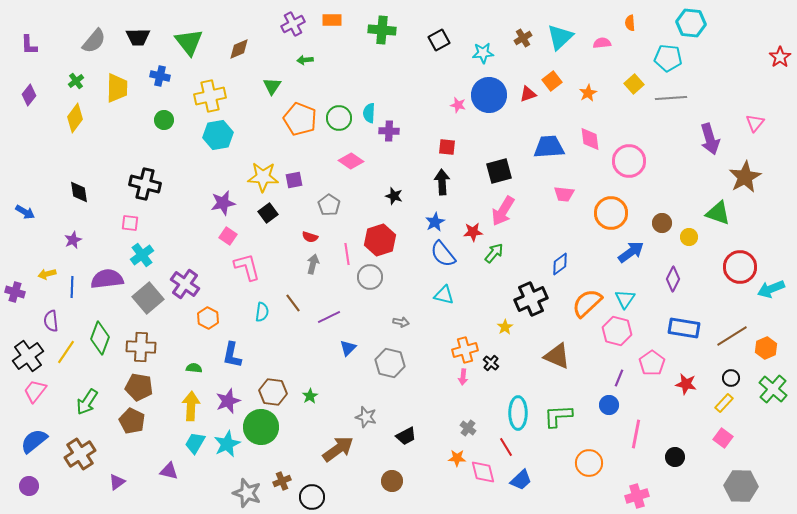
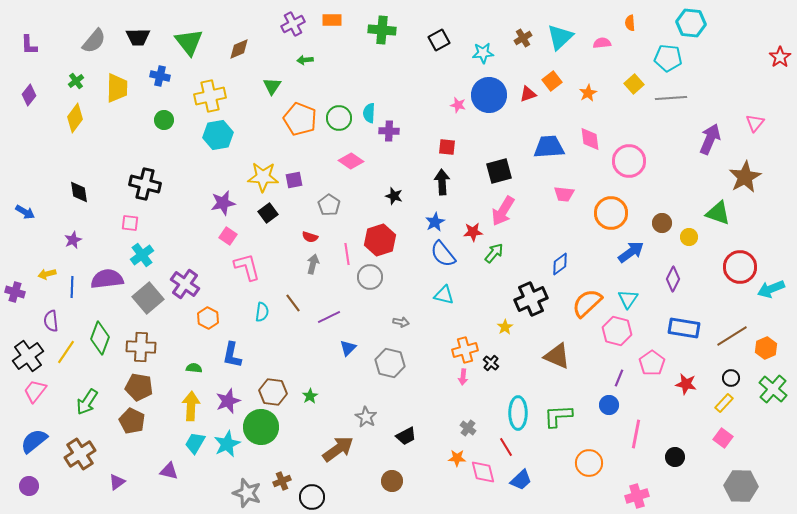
purple arrow at (710, 139): rotated 140 degrees counterclockwise
cyan triangle at (625, 299): moved 3 px right
gray star at (366, 417): rotated 15 degrees clockwise
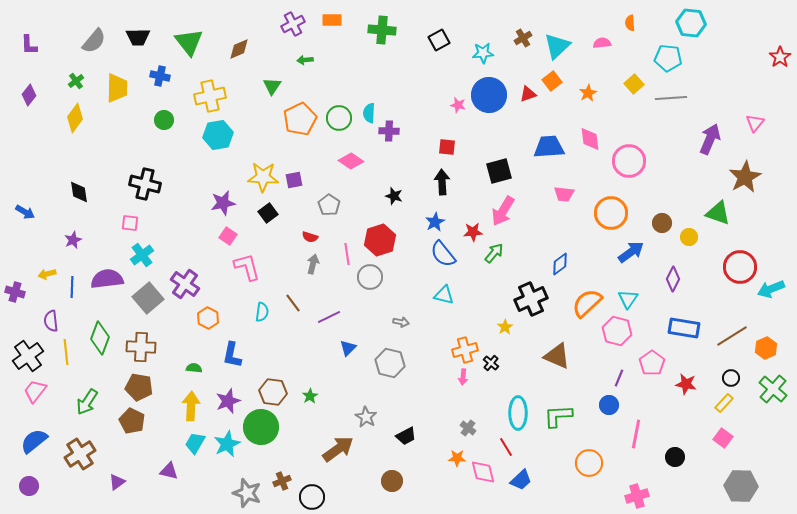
cyan triangle at (560, 37): moved 3 px left, 9 px down
orange pentagon at (300, 119): rotated 24 degrees clockwise
yellow line at (66, 352): rotated 40 degrees counterclockwise
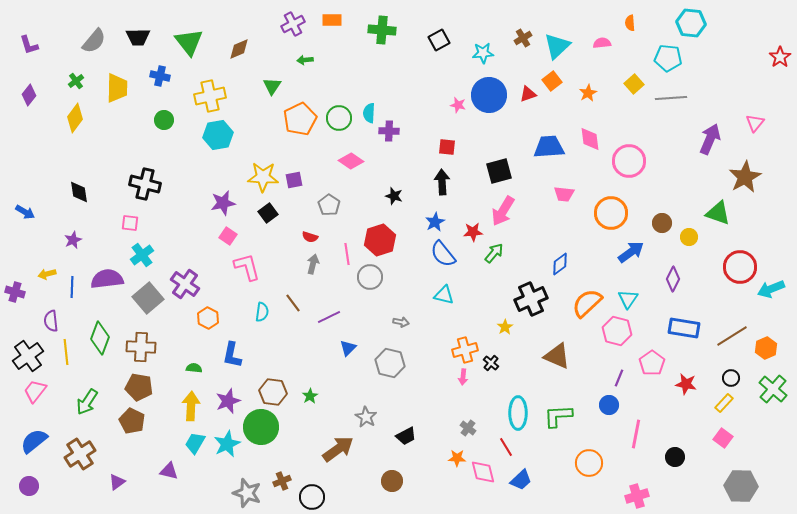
purple L-shape at (29, 45): rotated 15 degrees counterclockwise
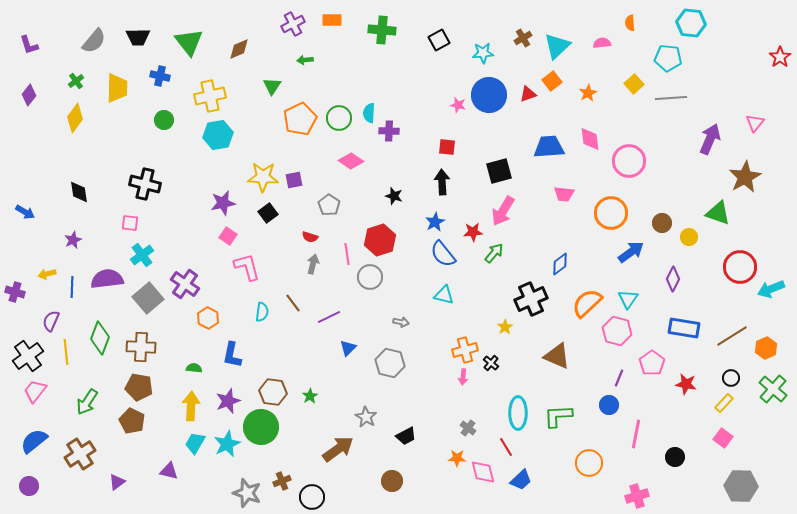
purple semicircle at (51, 321): rotated 30 degrees clockwise
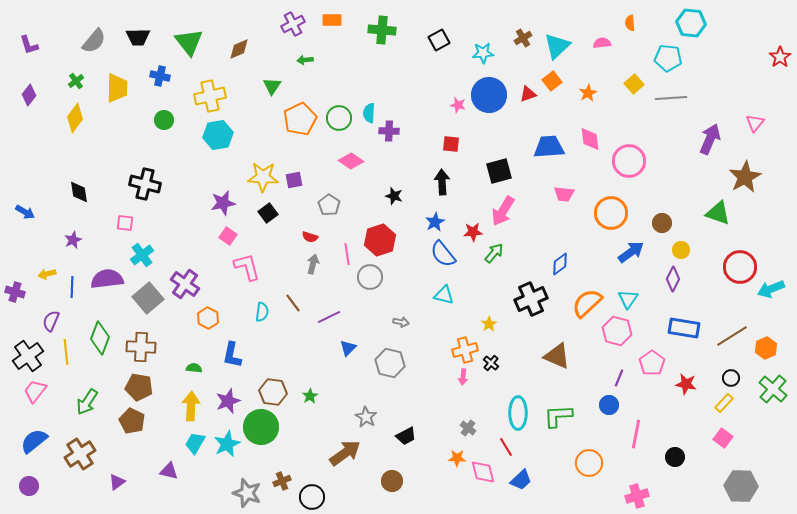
red square at (447, 147): moved 4 px right, 3 px up
pink square at (130, 223): moved 5 px left
yellow circle at (689, 237): moved 8 px left, 13 px down
yellow star at (505, 327): moved 16 px left, 3 px up
brown arrow at (338, 449): moved 7 px right, 4 px down
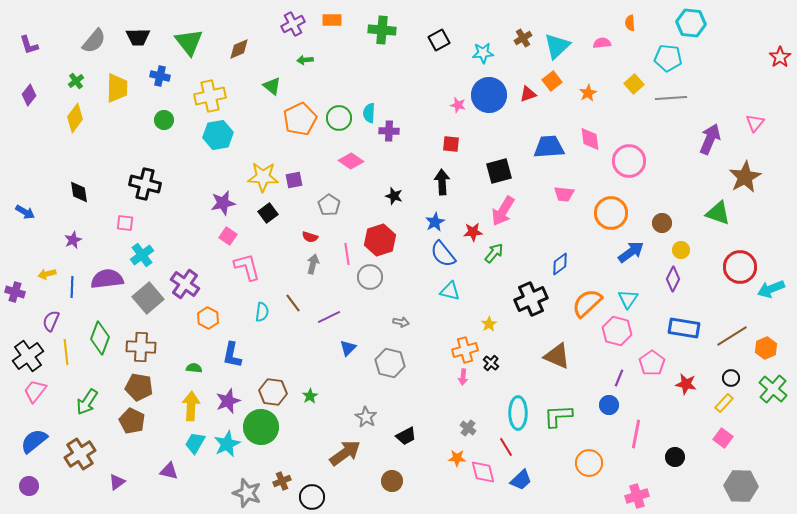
green triangle at (272, 86): rotated 24 degrees counterclockwise
cyan triangle at (444, 295): moved 6 px right, 4 px up
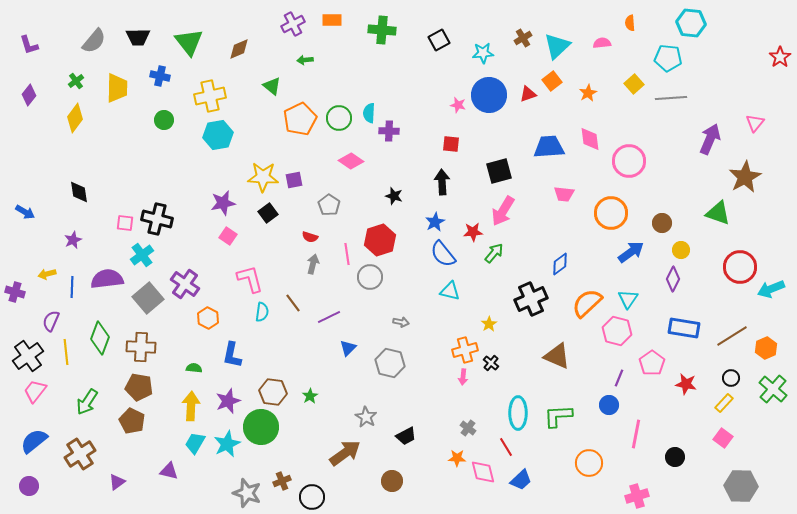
black cross at (145, 184): moved 12 px right, 35 px down
pink L-shape at (247, 267): moved 3 px right, 12 px down
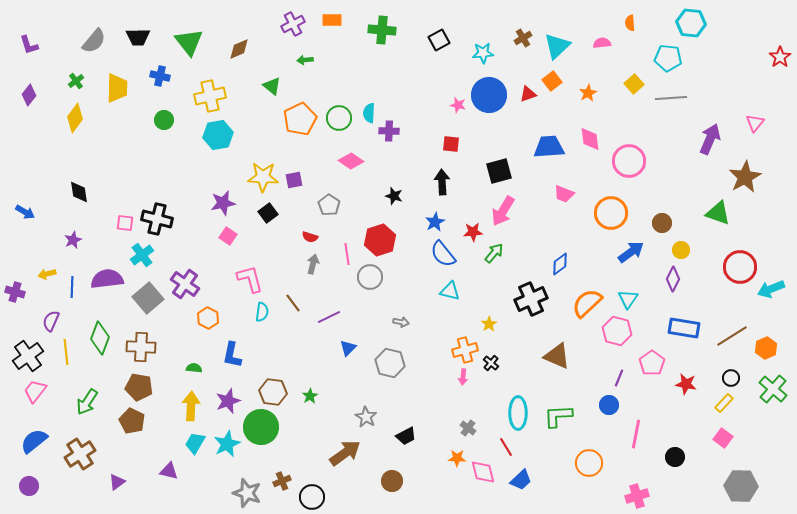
pink trapezoid at (564, 194): rotated 15 degrees clockwise
